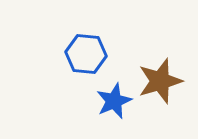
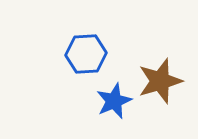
blue hexagon: rotated 9 degrees counterclockwise
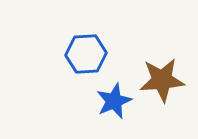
brown star: moved 2 px right, 1 px up; rotated 12 degrees clockwise
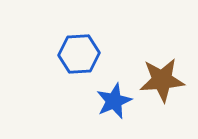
blue hexagon: moved 7 px left
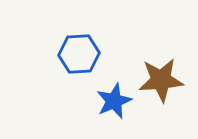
brown star: moved 1 px left
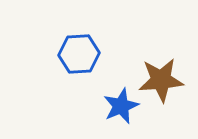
blue star: moved 7 px right, 5 px down
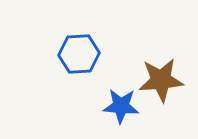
blue star: rotated 27 degrees clockwise
